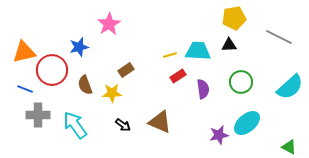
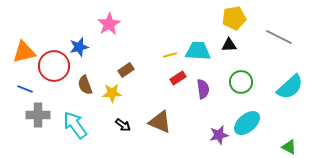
red circle: moved 2 px right, 4 px up
red rectangle: moved 2 px down
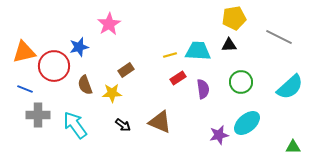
green triangle: moved 4 px right; rotated 28 degrees counterclockwise
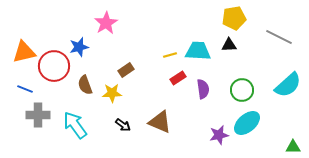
pink star: moved 3 px left, 1 px up
green circle: moved 1 px right, 8 px down
cyan semicircle: moved 2 px left, 2 px up
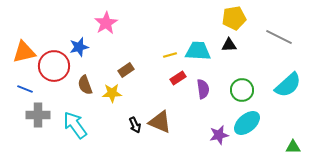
black arrow: moved 12 px right; rotated 28 degrees clockwise
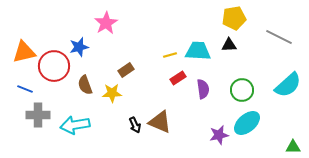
cyan arrow: rotated 64 degrees counterclockwise
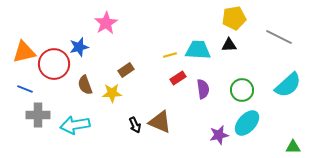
cyan trapezoid: moved 1 px up
red circle: moved 2 px up
cyan ellipse: rotated 8 degrees counterclockwise
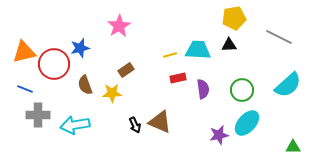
pink star: moved 13 px right, 3 px down
blue star: moved 1 px right, 1 px down
red rectangle: rotated 21 degrees clockwise
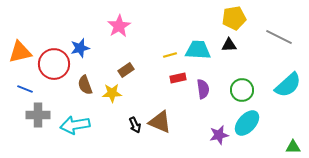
orange triangle: moved 4 px left
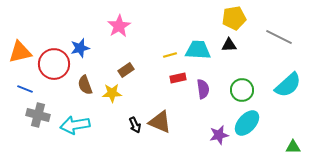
gray cross: rotated 15 degrees clockwise
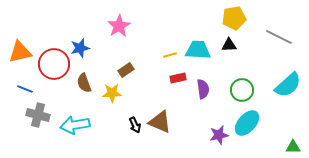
brown semicircle: moved 1 px left, 2 px up
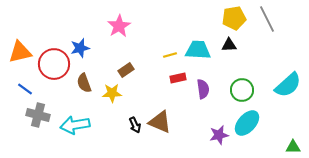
gray line: moved 12 px left, 18 px up; rotated 36 degrees clockwise
blue line: rotated 14 degrees clockwise
